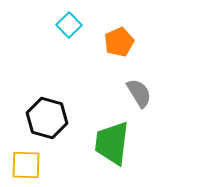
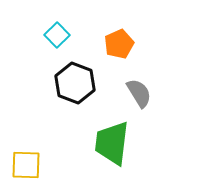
cyan square: moved 12 px left, 10 px down
orange pentagon: moved 2 px down
black hexagon: moved 28 px right, 35 px up; rotated 6 degrees clockwise
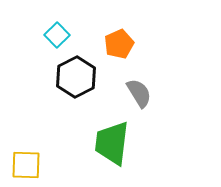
black hexagon: moved 1 px right, 6 px up; rotated 12 degrees clockwise
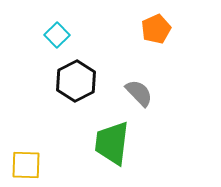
orange pentagon: moved 37 px right, 15 px up
black hexagon: moved 4 px down
gray semicircle: rotated 12 degrees counterclockwise
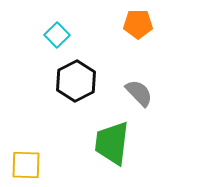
orange pentagon: moved 18 px left, 5 px up; rotated 24 degrees clockwise
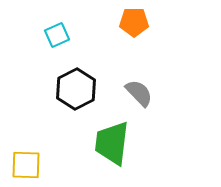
orange pentagon: moved 4 px left, 2 px up
cyan square: rotated 20 degrees clockwise
black hexagon: moved 8 px down
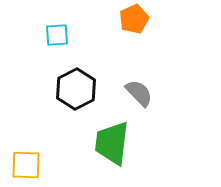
orange pentagon: moved 3 px up; rotated 24 degrees counterclockwise
cyan square: rotated 20 degrees clockwise
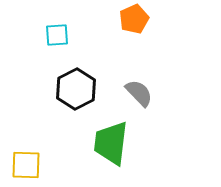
green trapezoid: moved 1 px left
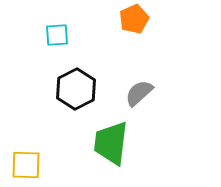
gray semicircle: rotated 88 degrees counterclockwise
